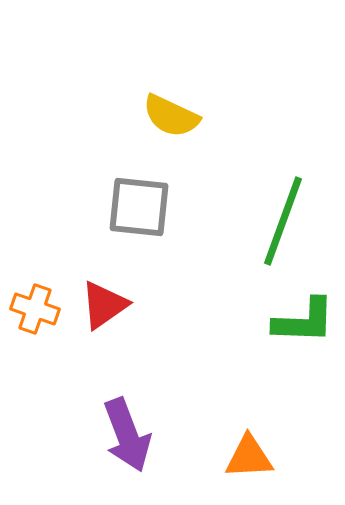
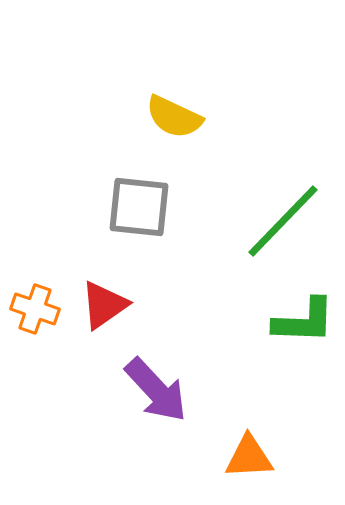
yellow semicircle: moved 3 px right, 1 px down
green line: rotated 24 degrees clockwise
purple arrow: moved 29 px right, 45 px up; rotated 22 degrees counterclockwise
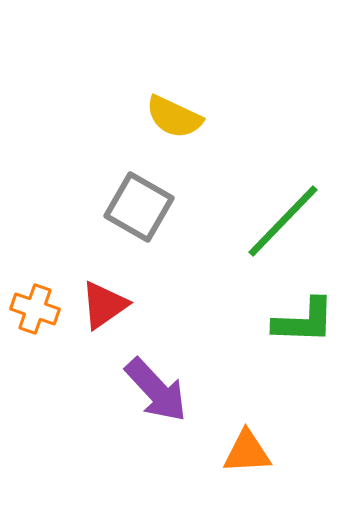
gray square: rotated 24 degrees clockwise
orange triangle: moved 2 px left, 5 px up
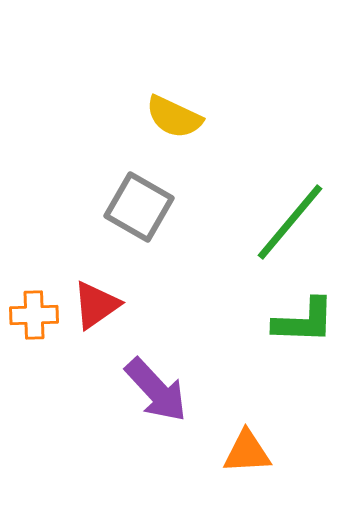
green line: moved 7 px right, 1 px down; rotated 4 degrees counterclockwise
red triangle: moved 8 px left
orange cross: moved 1 px left, 6 px down; rotated 21 degrees counterclockwise
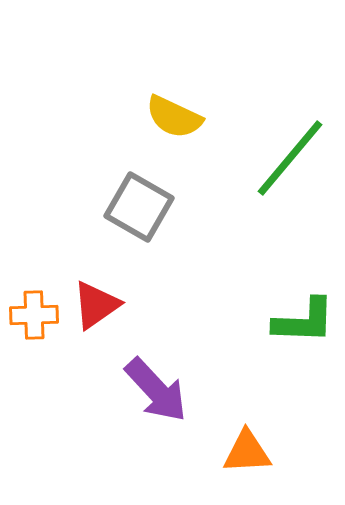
green line: moved 64 px up
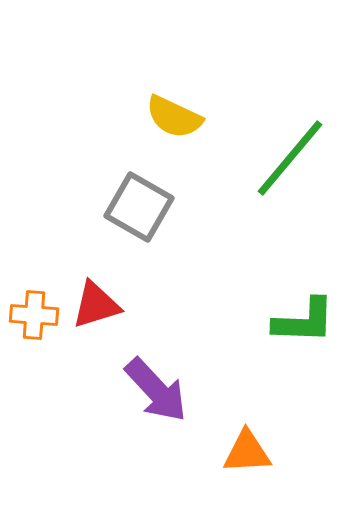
red triangle: rotated 18 degrees clockwise
orange cross: rotated 6 degrees clockwise
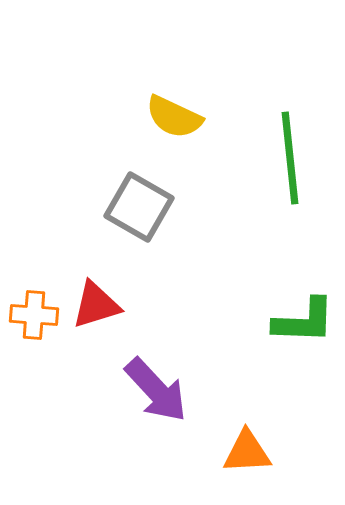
green line: rotated 46 degrees counterclockwise
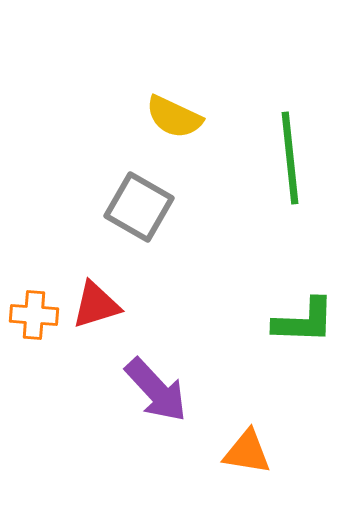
orange triangle: rotated 12 degrees clockwise
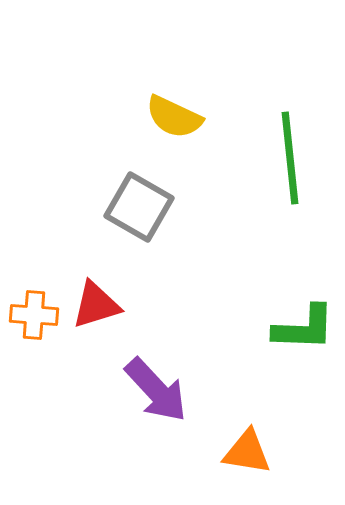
green L-shape: moved 7 px down
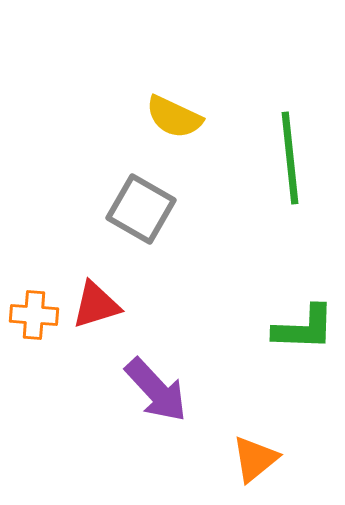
gray square: moved 2 px right, 2 px down
orange triangle: moved 8 px right, 7 px down; rotated 48 degrees counterclockwise
